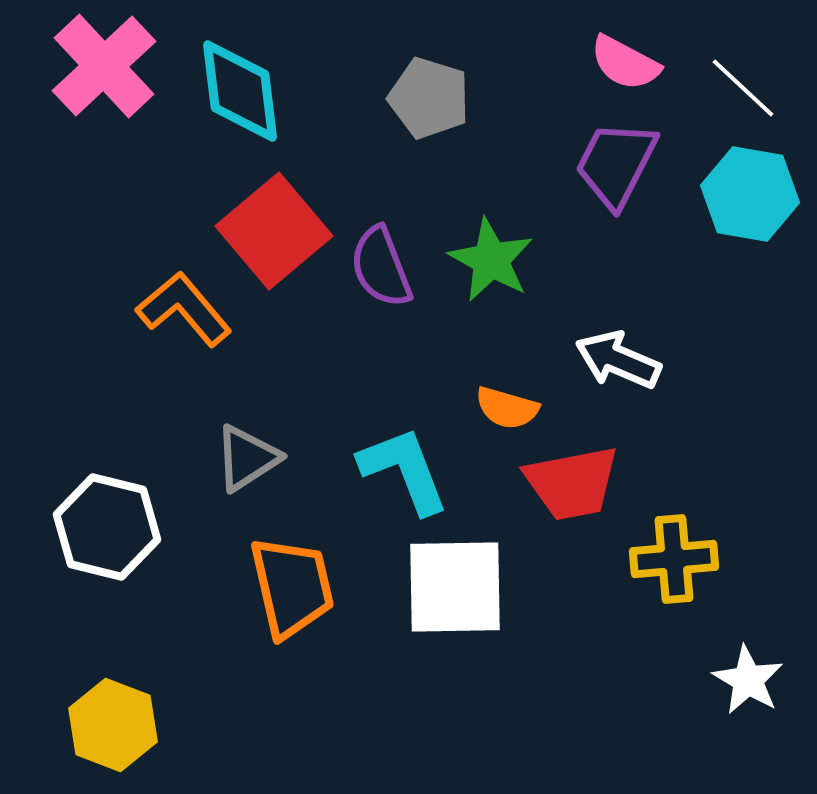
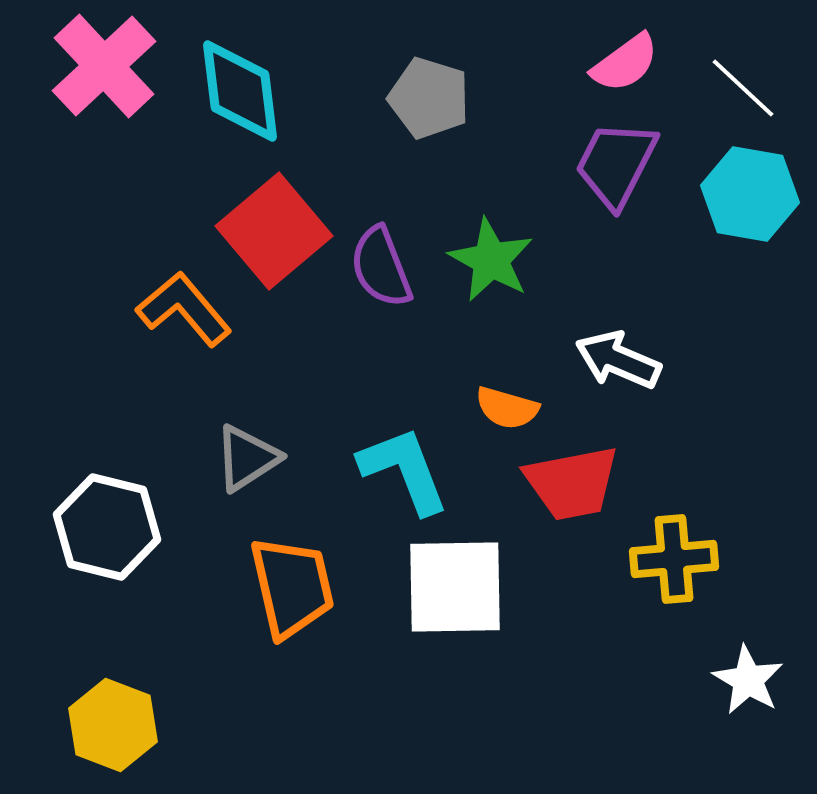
pink semicircle: rotated 64 degrees counterclockwise
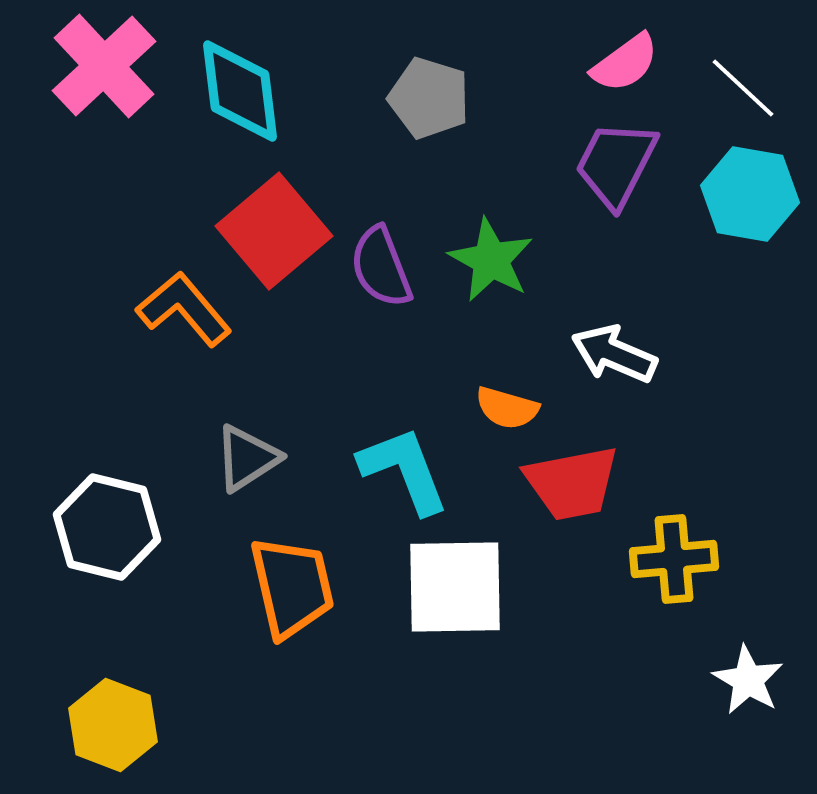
white arrow: moved 4 px left, 6 px up
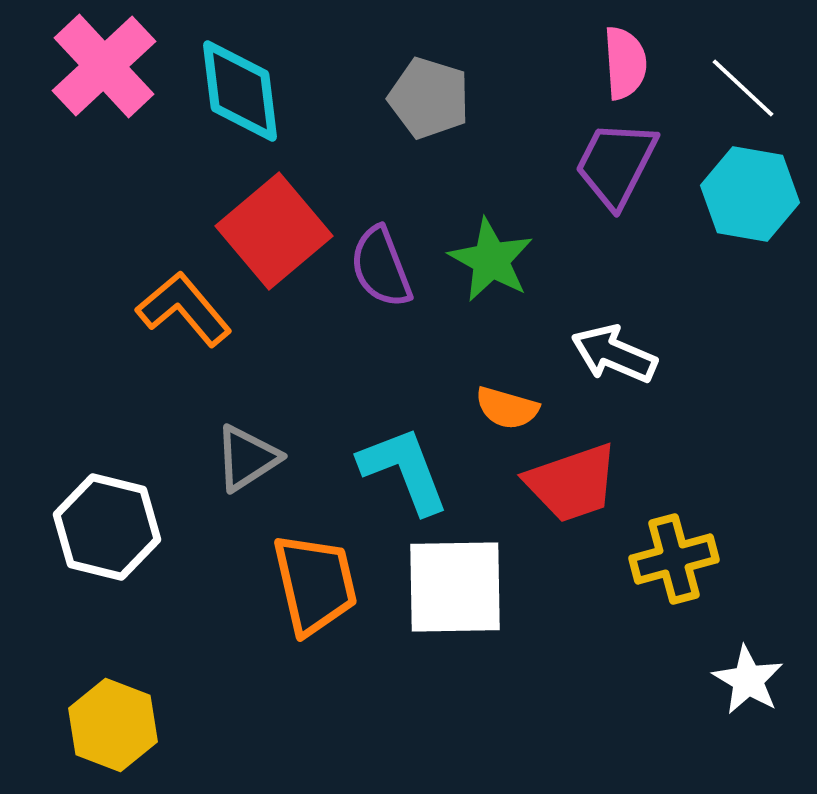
pink semicircle: rotated 58 degrees counterclockwise
red trapezoid: rotated 8 degrees counterclockwise
yellow cross: rotated 10 degrees counterclockwise
orange trapezoid: moved 23 px right, 3 px up
